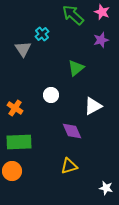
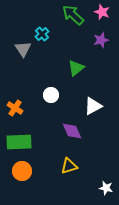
orange circle: moved 10 px right
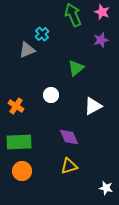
green arrow: rotated 25 degrees clockwise
gray triangle: moved 4 px right, 1 px down; rotated 42 degrees clockwise
orange cross: moved 1 px right, 2 px up
purple diamond: moved 3 px left, 6 px down
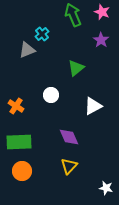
purple star: rotated 21 degrees counterclockwise
yellow triangle: rotated 30 degrees counterclockwise
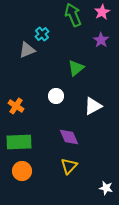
pink star: rotated 21 degrees clockwise
white circle: moved 5 px right, 1 px down
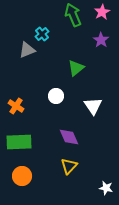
white triangle: rotated 36 degrees counterclockwise
orange circle: moved 5 px down
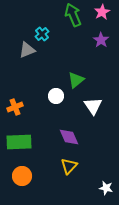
green triangle: moved 12 px down
orange cross: moved 1 px left, 1 px down; rotated 35 degrees clockwise
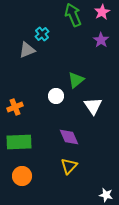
white star: moved 7 px down
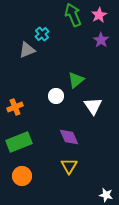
pink star: moved 3 px left, 3 px down
green rectangle: rotated 20 degrees counterclockwise
yellow triangle: rotated 12 degrees counterclockwise
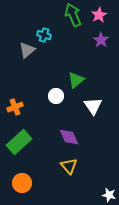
cyan cross: moved 2 px right, 1 px down; rotated 32 degrees counterclockwise
gray triangle: rotated 18 degrees counterclockwise
green rectangle: rotated 20 degrees counterclockwise
yellow triangle: rotated 12 degrees counterclockwise
orange circle: moved 7 px down
white star: moved 3 px right
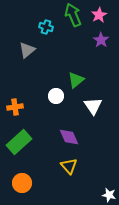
cyan cross: moved 2 px right, 8 px up
orange cross: rotated 14 degrees clockwise
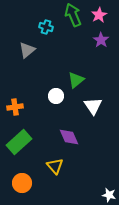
yellow triangle: moved 14 px left
